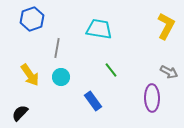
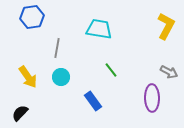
blue hexagon: moved 2 px up; rotated 10 degrees clockwise
yellow arrow: moved 2 px left, 2 px down
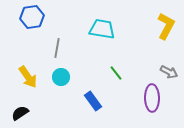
cyan trapezoid: moved 3 px right
green line: moved 5 px right, 3 px down
black semicircle: rotated 12 degrees clockwise
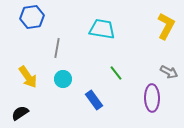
cyan circle: moved 2 px right, 2 px down
blue rectangle: moved 1 px right, 1 px up
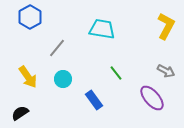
blue hexagon: moved 2 px left; rotated 20 degrees counterclockwise
gray line: rotated 30 degrees clockwise
gray arrow: moved 3 px left, 1 px up
purple ellipse: rotated 40 degrees counterclockwise
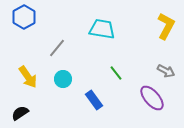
blue hexagon: moved 6 px left
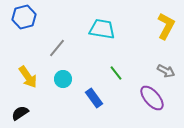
blue hexagon: rotated 15 degrees clockwise
blue rectangle: moved 2 px up
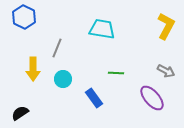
blue hexagon: rotated 20 degrees counterclockwise
gray line: rotated 18 degrees counterclockwise
green line: rotated 49 degrees counterclockwise
yellow arrow: moved 5 px right, 8 px up; rotated 35 degrees clockwise
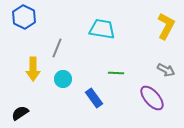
gray arrow: moved 1 px up
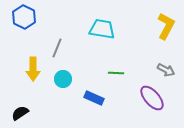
blue rectangle: rotated 30 degrees counterclockwise
